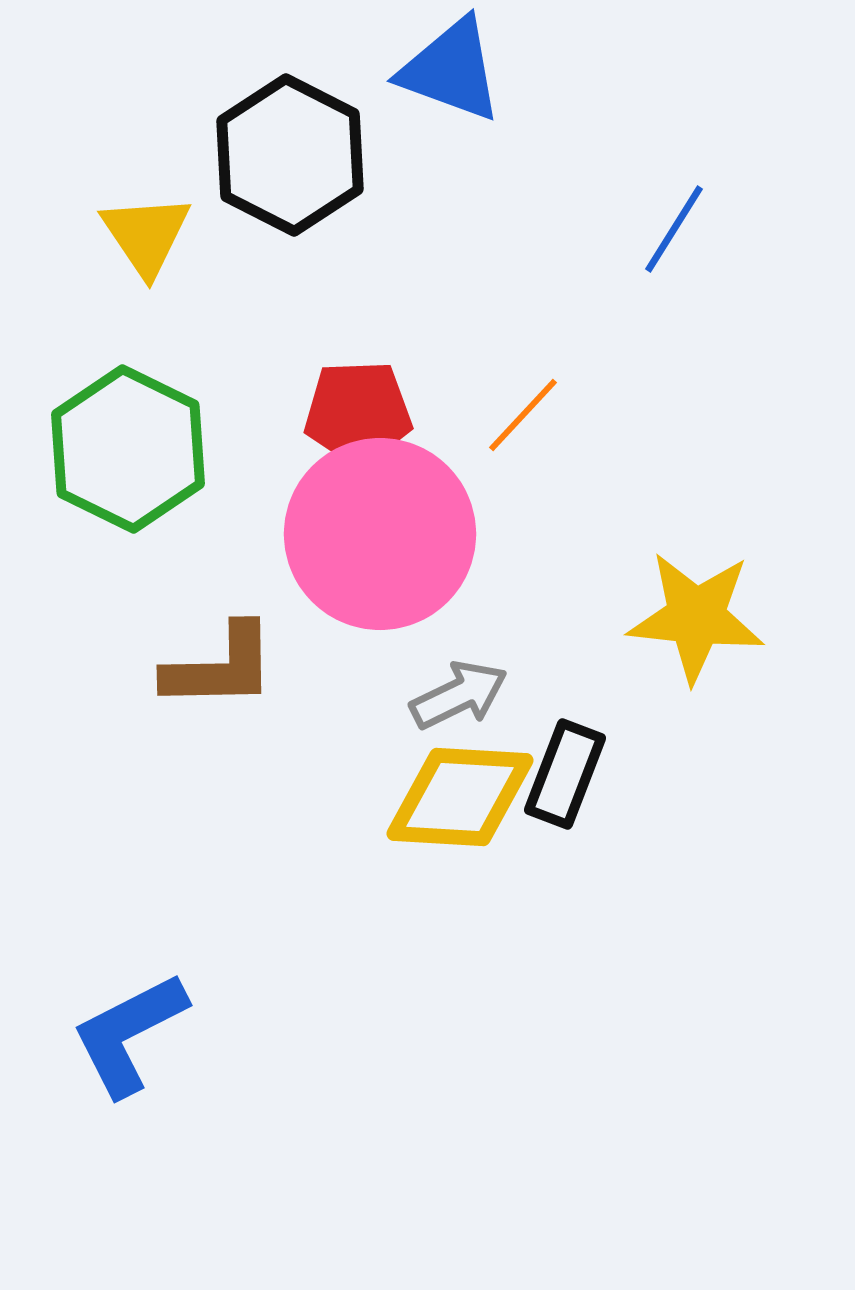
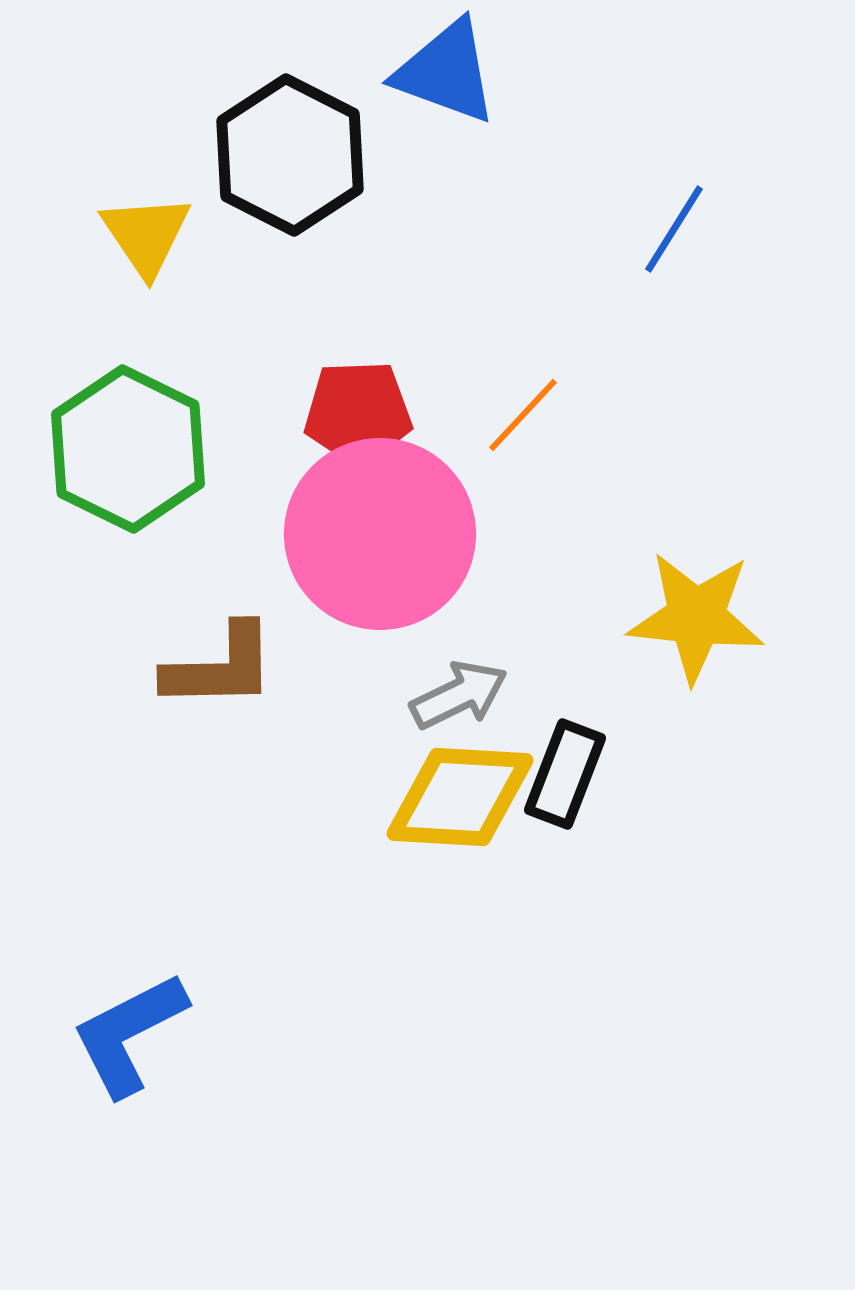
blue triangle: moved 5 px left, 2 px down
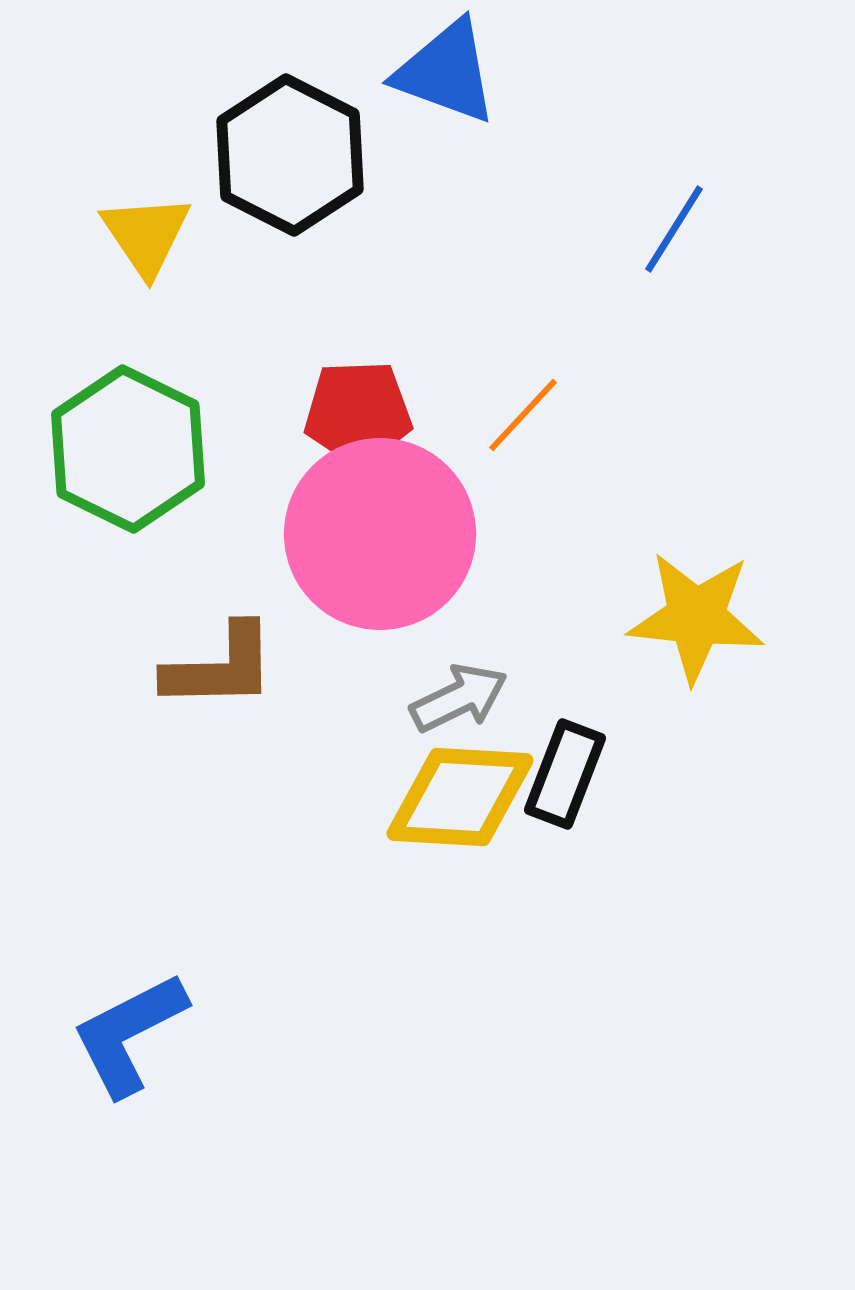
gray arrow: moved 3 px down
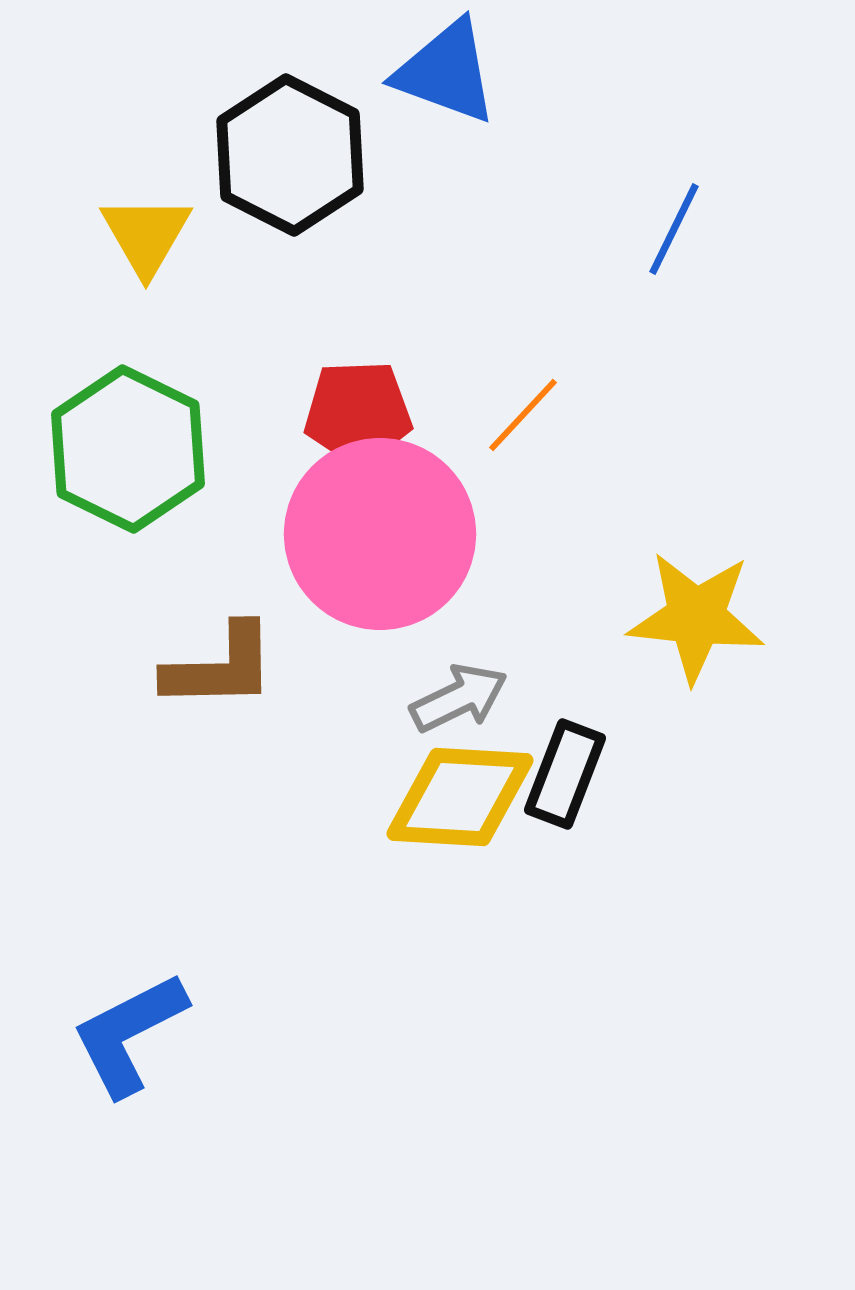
blue line: rotated 6 degrees counterclockwise
yellow triangle: rotated 4 degrees clockwise
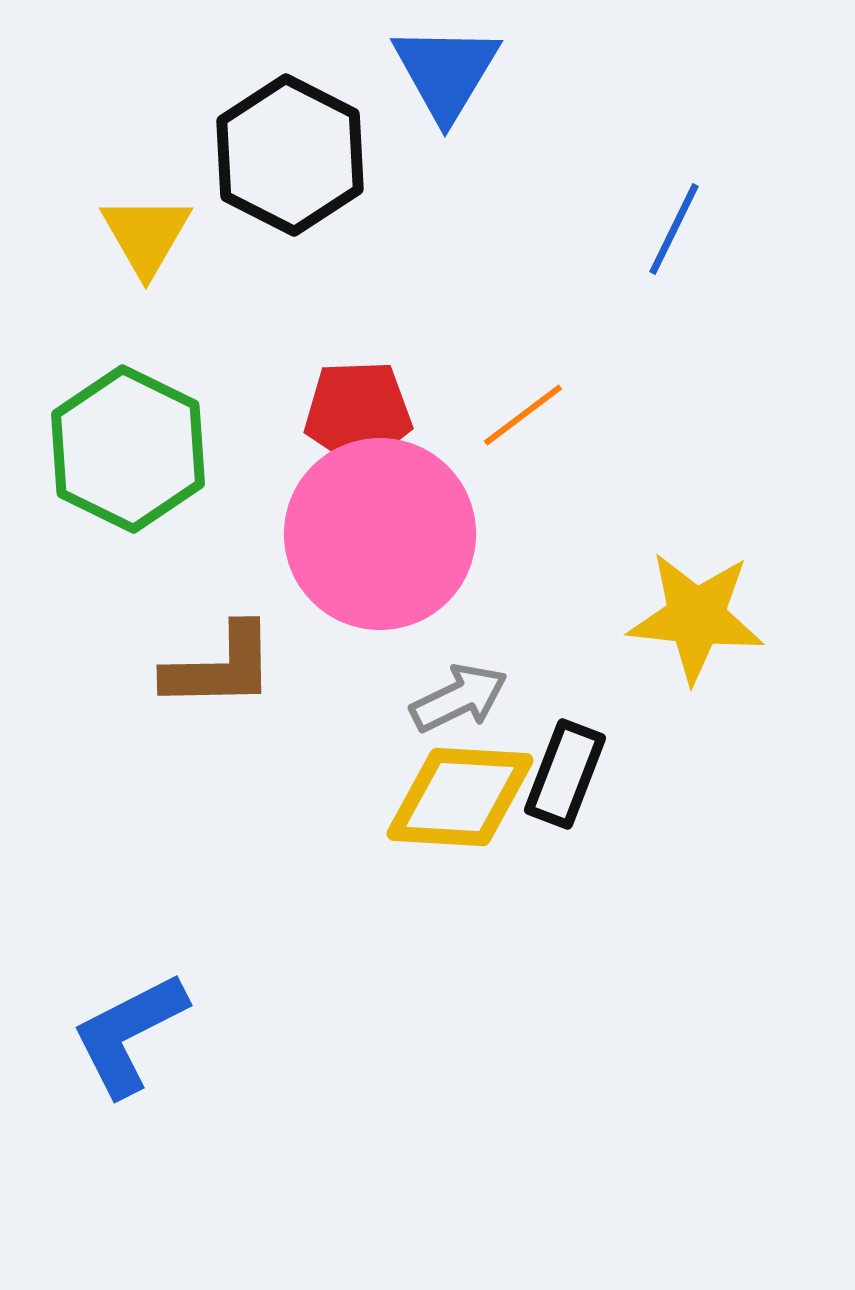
blue triangle: rotated 41 degrees clockwise
orange line: rotated 10 degrees clockwise
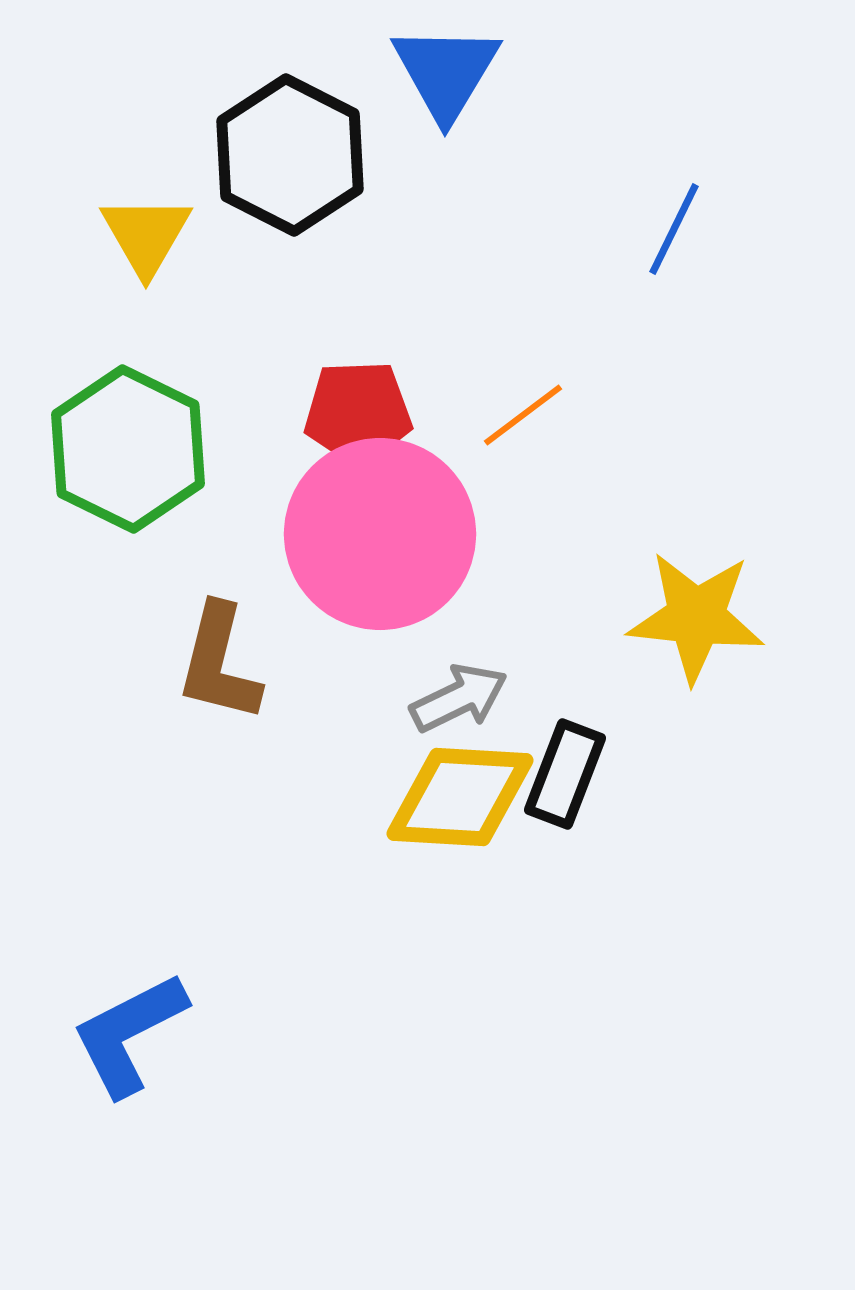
brown L-shape: moved 1 px left, 4 px up; rotated 105 degrees clockwise
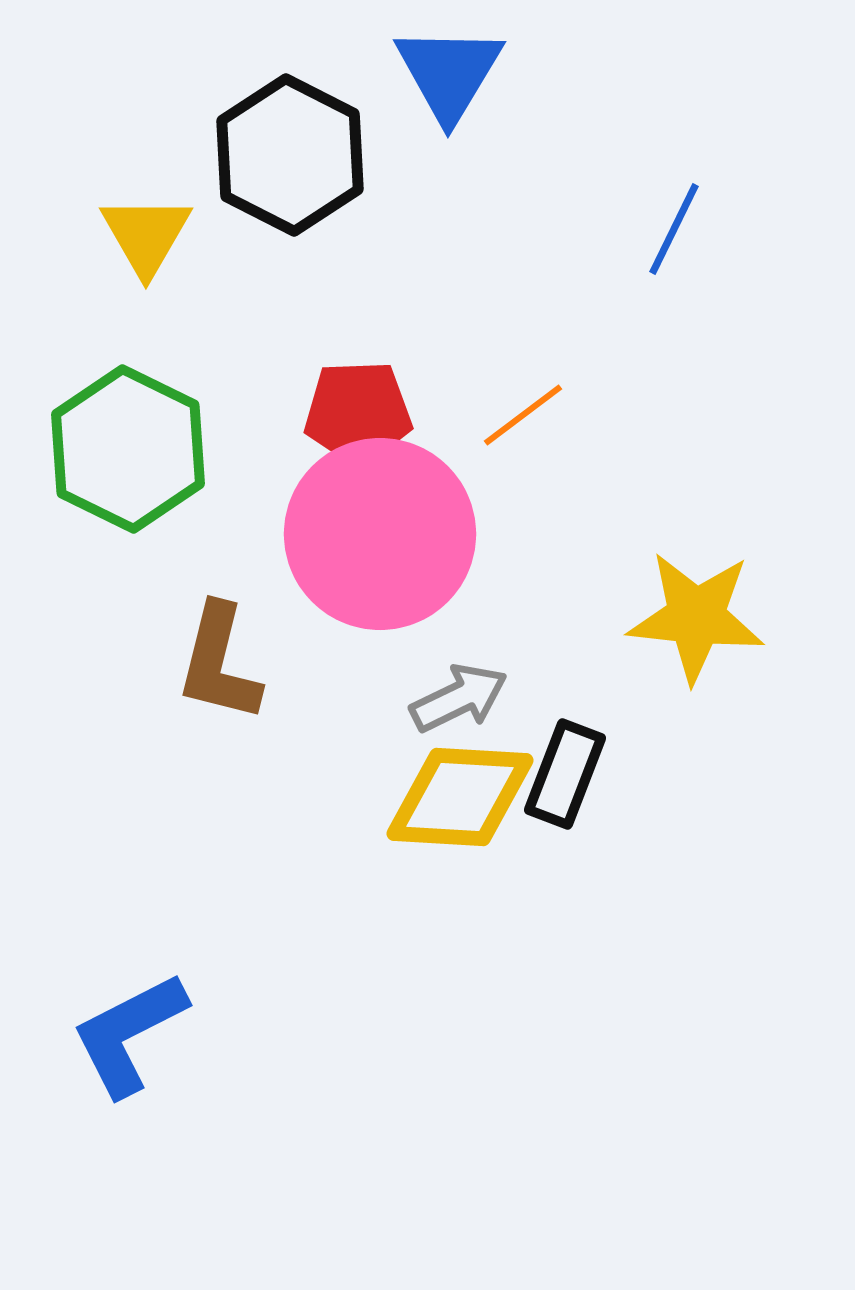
blue triangle: moved 3 px right, 1 px down
